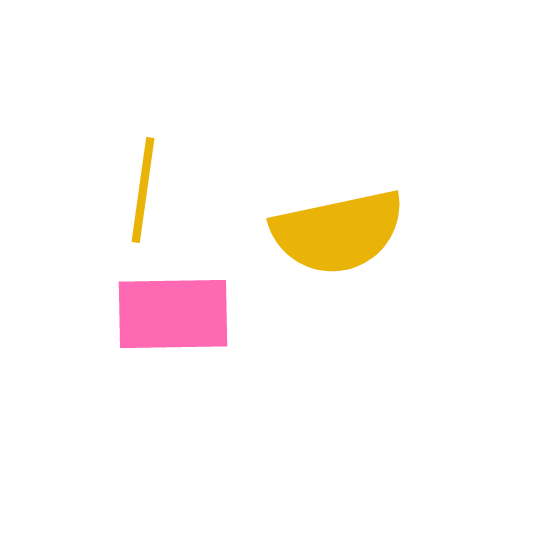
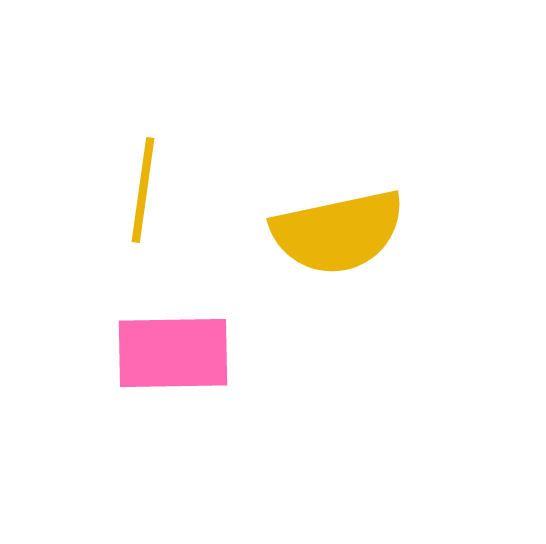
pink rectangle: moved 39 px down
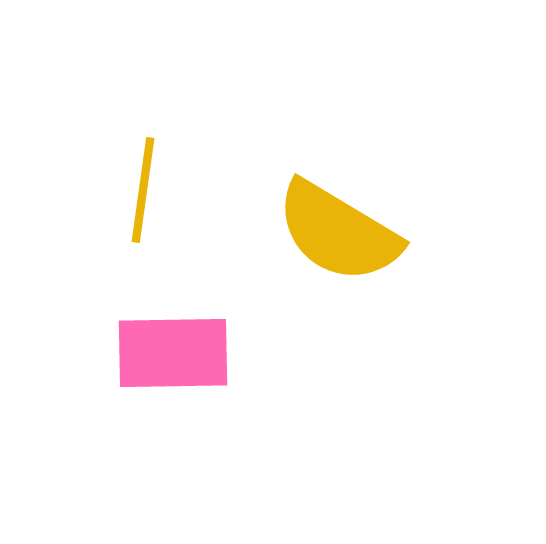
yellow semicircle: rotated 43 degrees clockwise
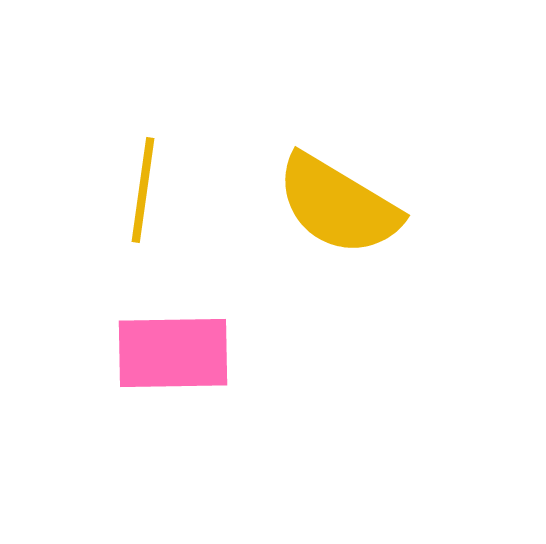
yellow semicircle: moved 27 px up
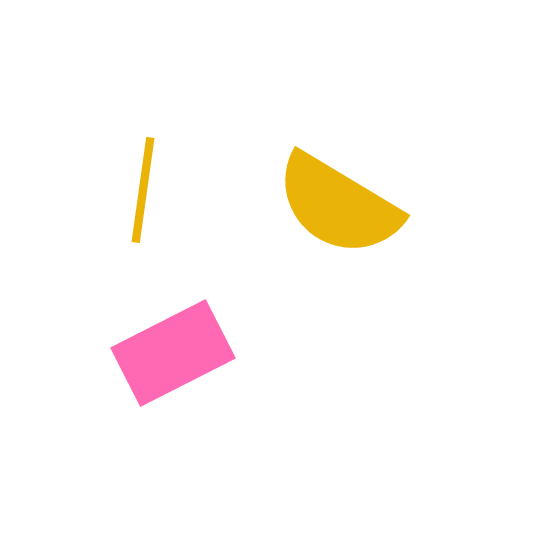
pink rectangle: rotated 26 degrees counterclockwise
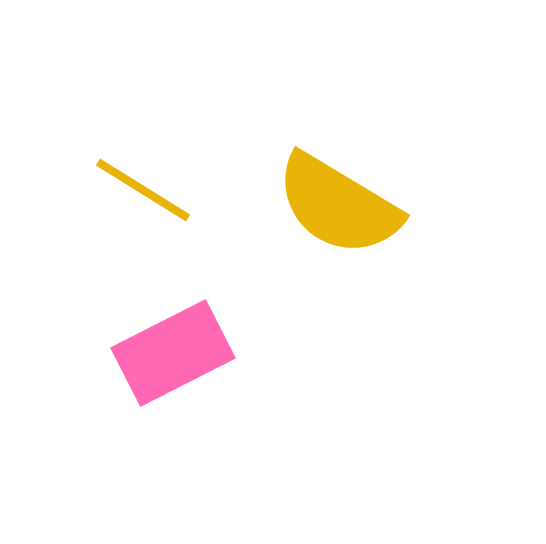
yellow line: rotated 66 degrees counterclockwise
